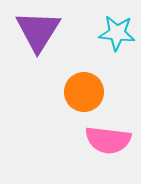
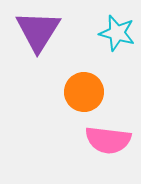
cyan star: rotated 9 degrees clockwise
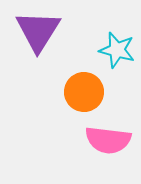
cyan star: moved 17 px down
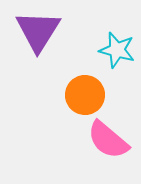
orange circle: moved 1 px right, 3 px down
pink semicircle: rotated 33 degrees clockwise
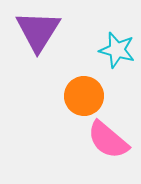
orange circle: moved 1 px left, 1 px down
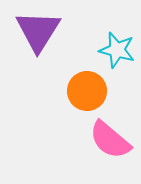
orange circle: moved 3 px right, 5 px up
pink semicircle: moved 2 px right
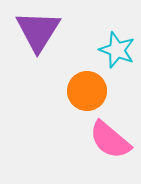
cyan star: rotated 6 degrees clockwise
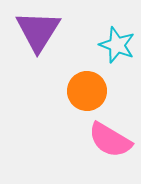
cyan star: moved 5 px up
pink semicircle: rotated 9 degrees counterclockwise
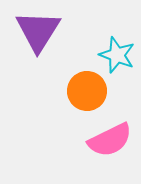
cyan star: moved 10 px down
pink semicircle: rotated 57 degrees counterclockwise
